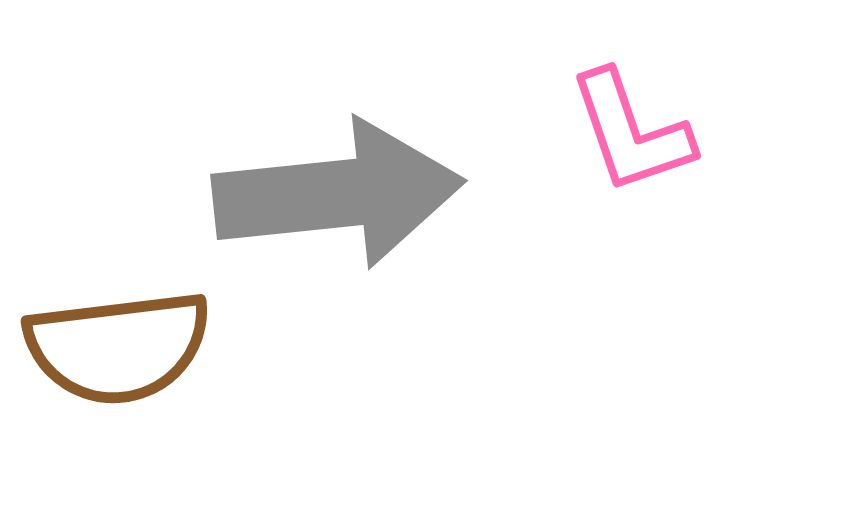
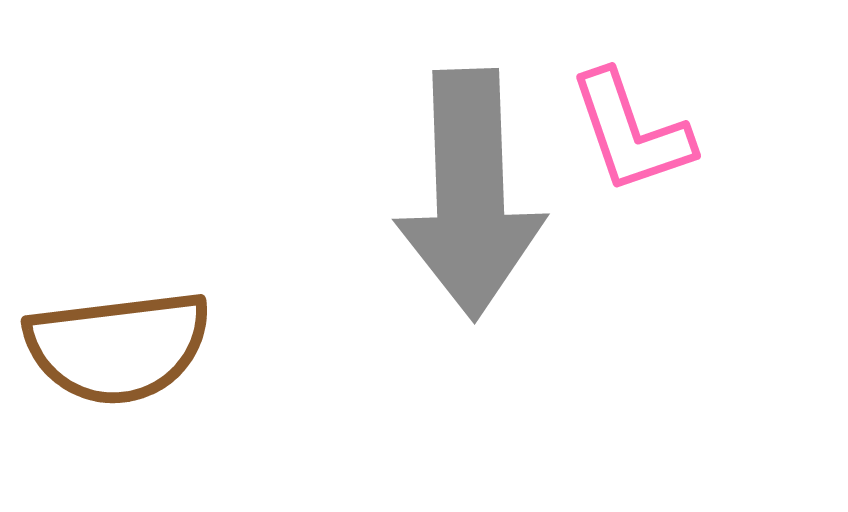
gray arrow: moved 132 px right; rotated 94 degrees clockwise
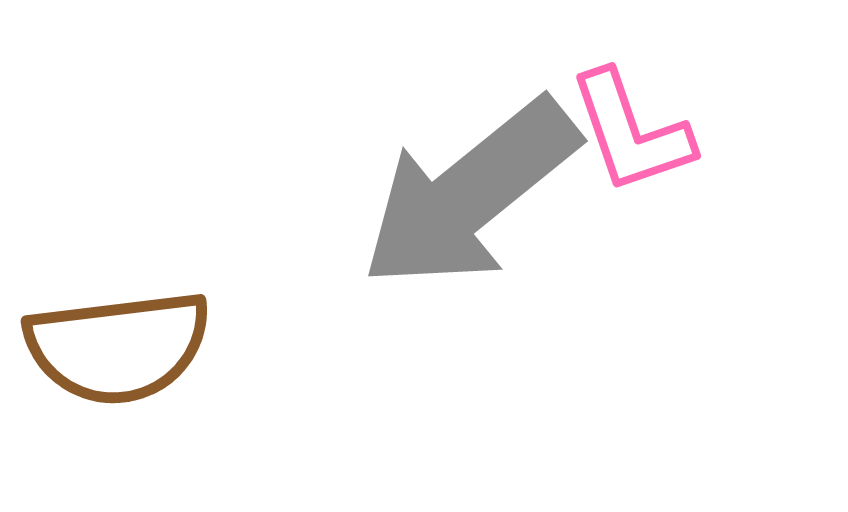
gray arrow: rotated 53 degrees clockwise
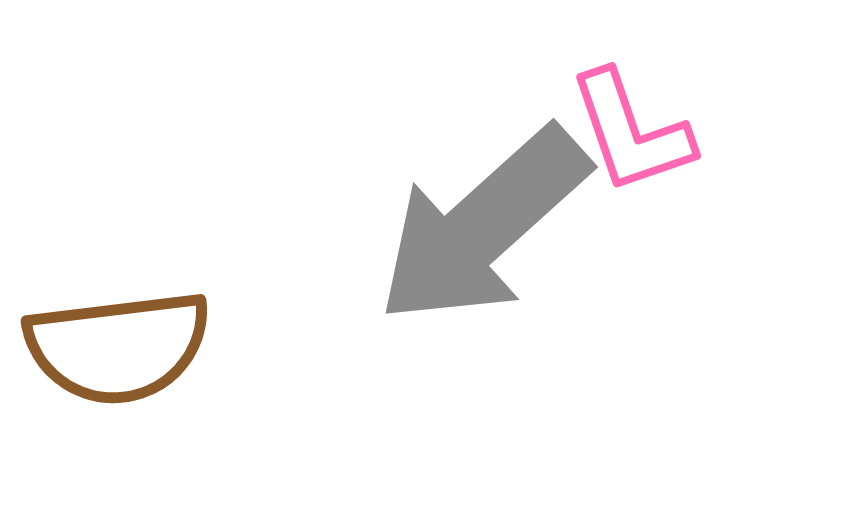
gray arrow: moved 13 px right, 32 px down; rotated 3 degrees counterclockwise
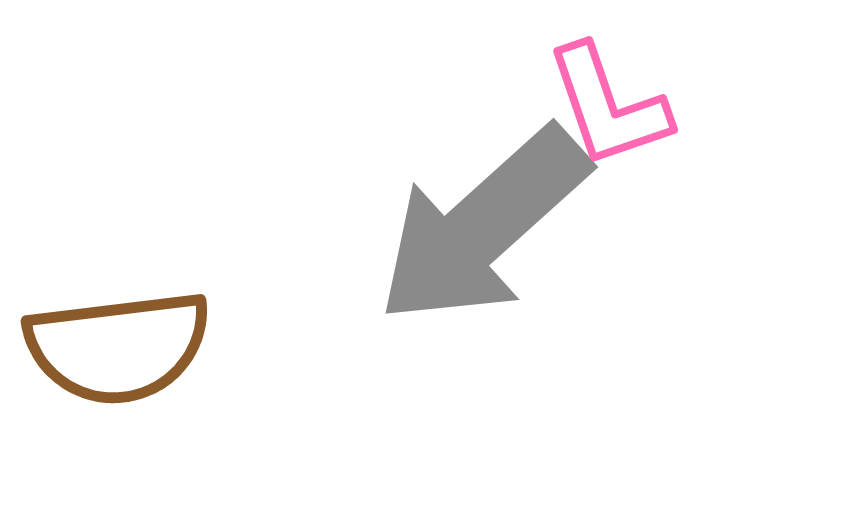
pink L-shape: moved 23 px left, 26 px up
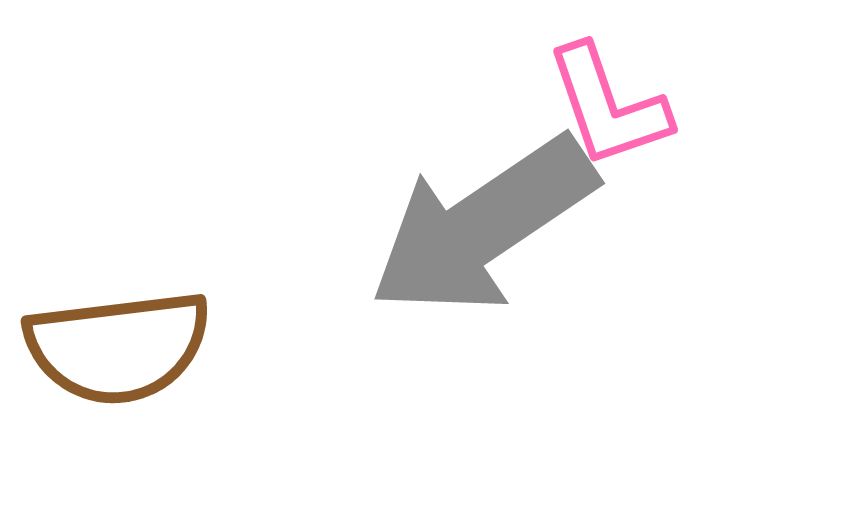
gray arrow: rotated 8 degrees clockwise
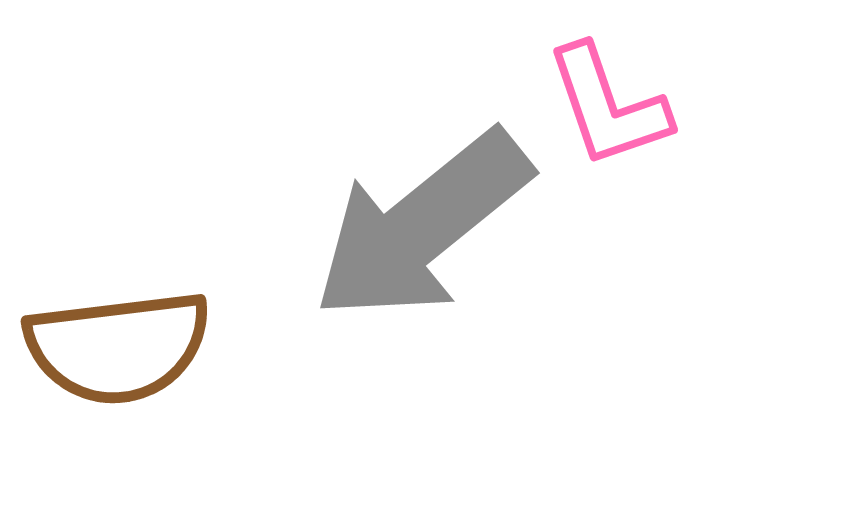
gray arrow: moved 61 px left; rotated 5 degrees counterclockwise
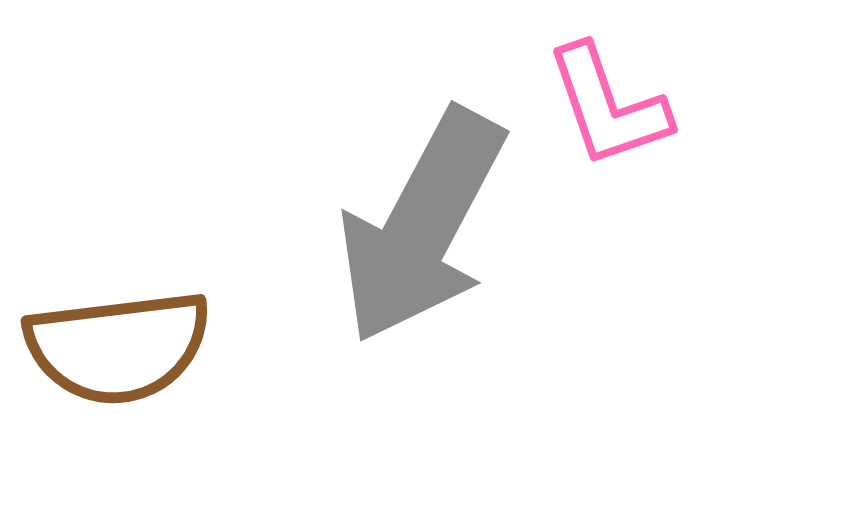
gray arrow: rotated 23 degrees counterclockwise
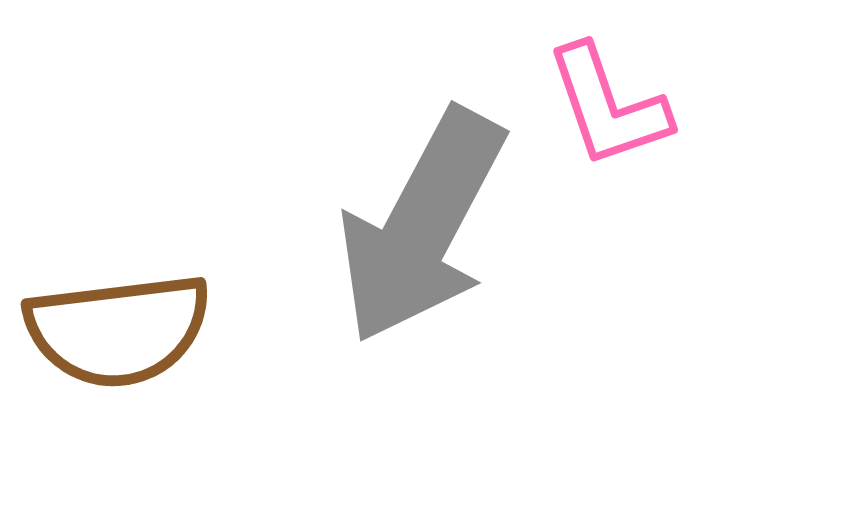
brown semicircle: moved 17 px up
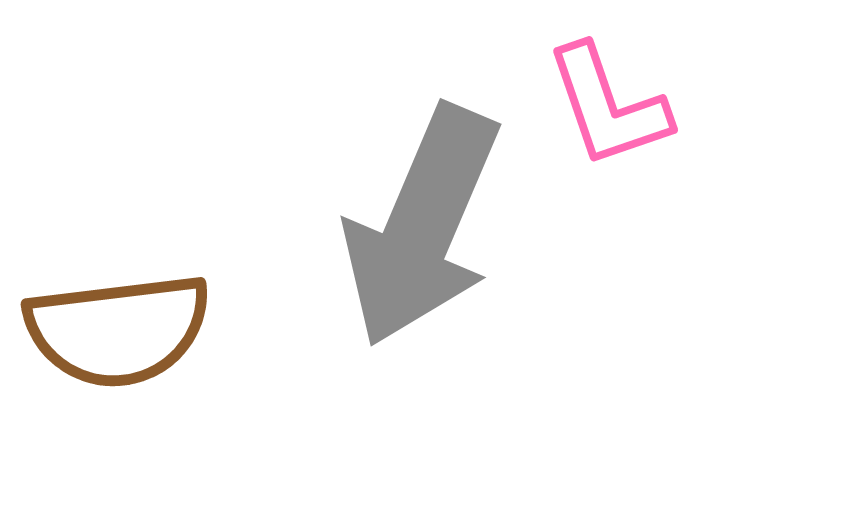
gray arrow: rotated 5 degrees counterclockwise
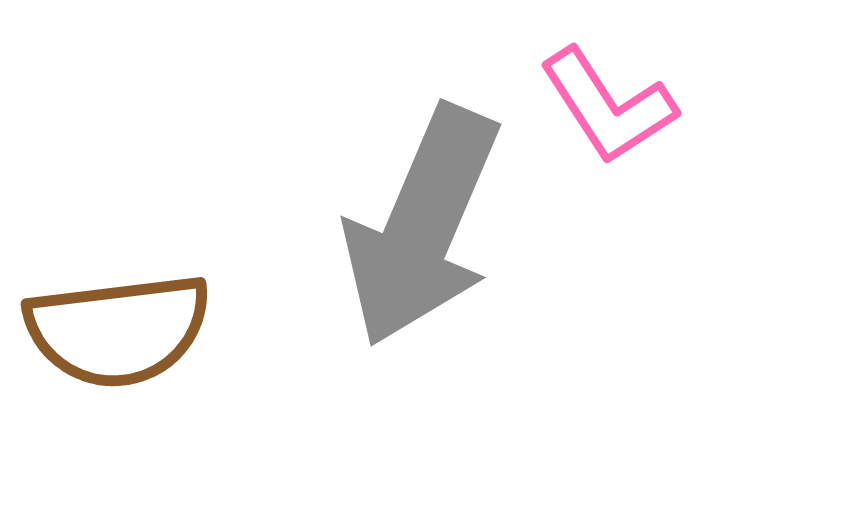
pink L-shape: rotated 14 degrees counterclockwise
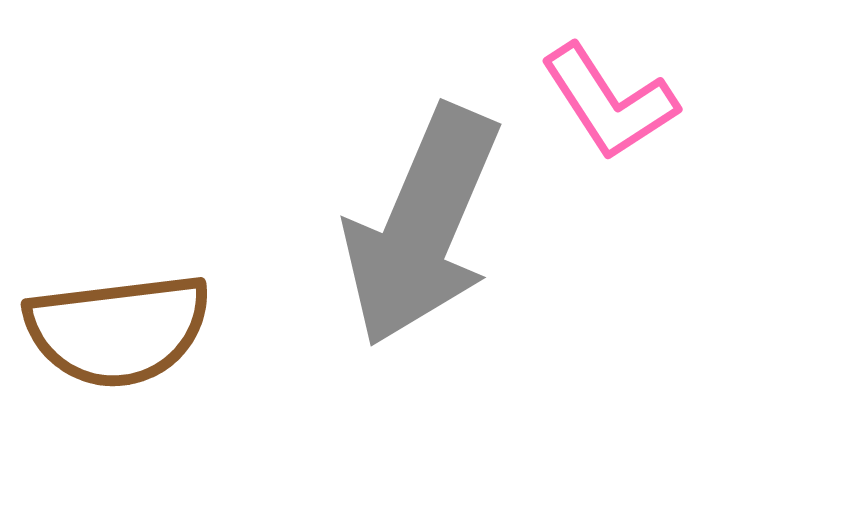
pink L-shape: moved 1 px right, 4 px up
